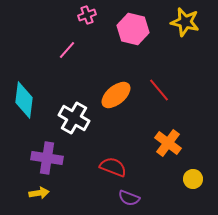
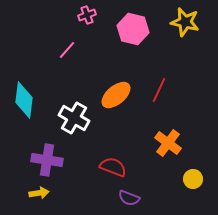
red line: rotated 65 degrees clockwise
purple cross: moved 2 px down
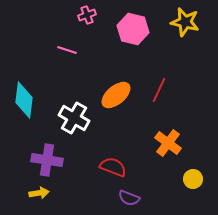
pink line: rotated 66 degrees clockwise
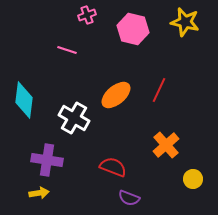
orange cross: moved 2 px left, 2 px down; rotated 12 degrees clockwise
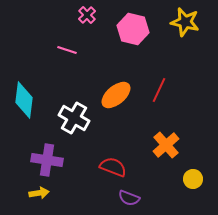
pink cross: rotated 24 degrees counterclockwise
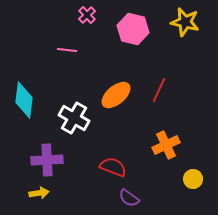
pink line: rotated 12 degrees counterclockwise
orange cross: rotated 16 degrees clockwise
purple cross: rotated 12 degrees counterclockwise
purple semicircle: rotated 15 degrees clockwise
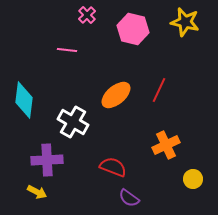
white cross: moved 1 px left, 4 px down
yellow arrow: moved 2 px left, 1 px up; rotated 36 degrees clockwise
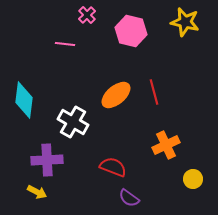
pink hexagon: moved 2 px left, 2 px down
pink line: moved 2 px left, 6 px up
red line: moved 5 px left, 2 px down; rotated 40 degrees counterclockwise
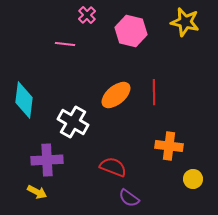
red line: rotated 15 degrees clockwise
orange cross: moved 3 px right, 1 px down; rotated 32 degrees clockwise
